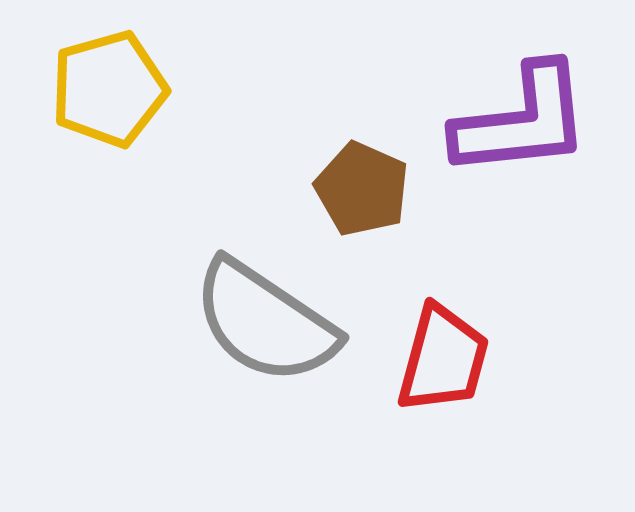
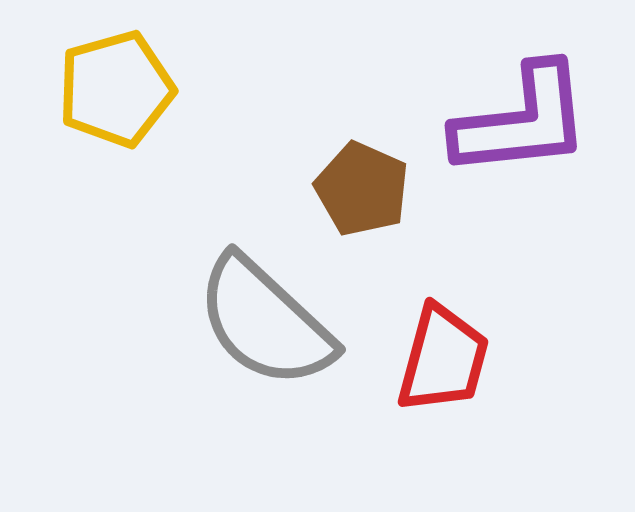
yellow pentagon: moved 7 px right
gray semicircle: rotated 9 degrees clockwise
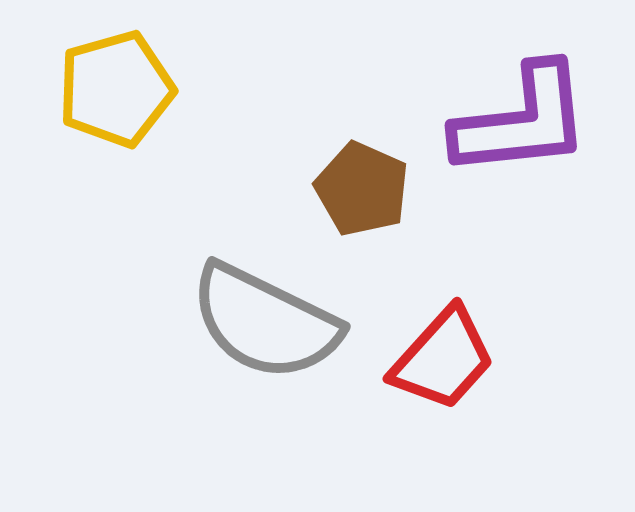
gray semicircle: rotated 17 degrees counterclockwise
red trapezoid: rotated 27 degrees clockwise
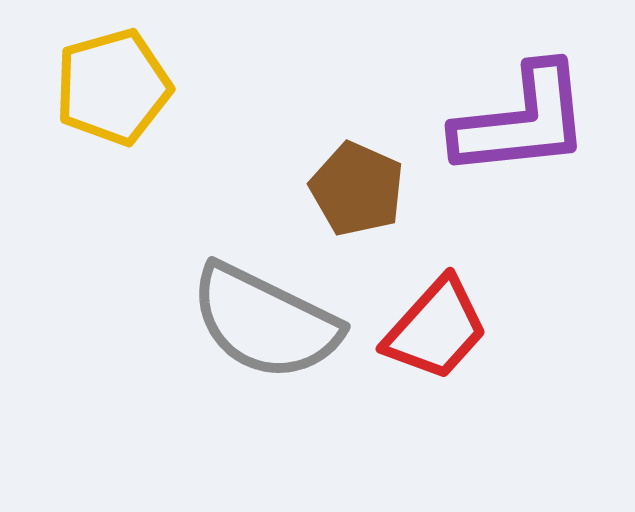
yellow pentagon: moved 3 px left, 2 px up
brown pentagon: moved 5 px left
red trapezoid: moved 7 px left, 30 px up
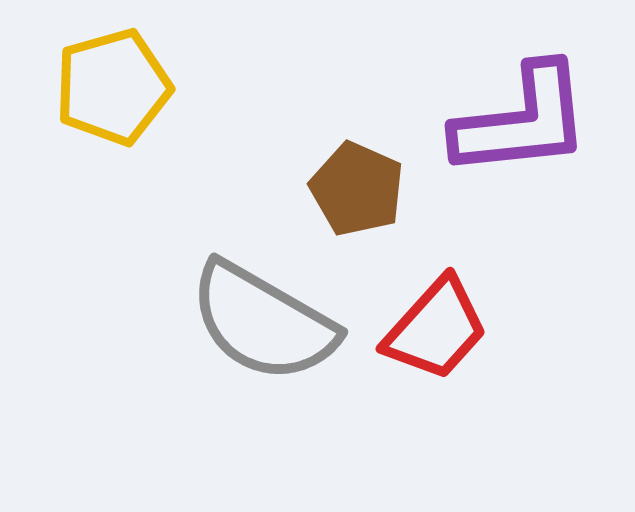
gray semicircle: moved 2 px left; rotated 4 degrees clockwise
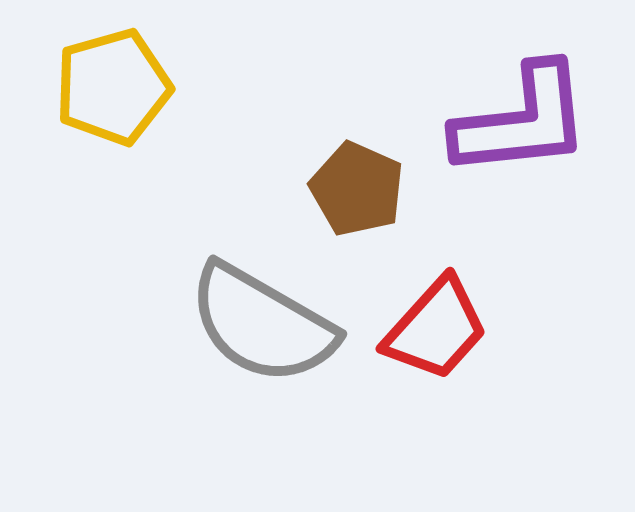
gray semicircle: moved 1 px left, 2 px down
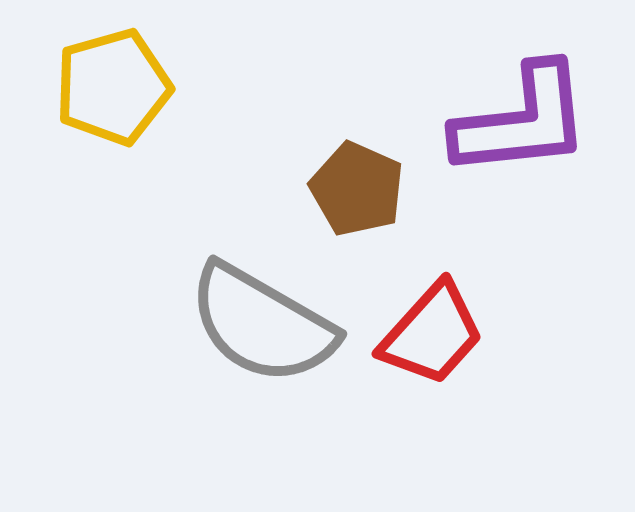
red trapezoid: moved 4 px left, 5 px down
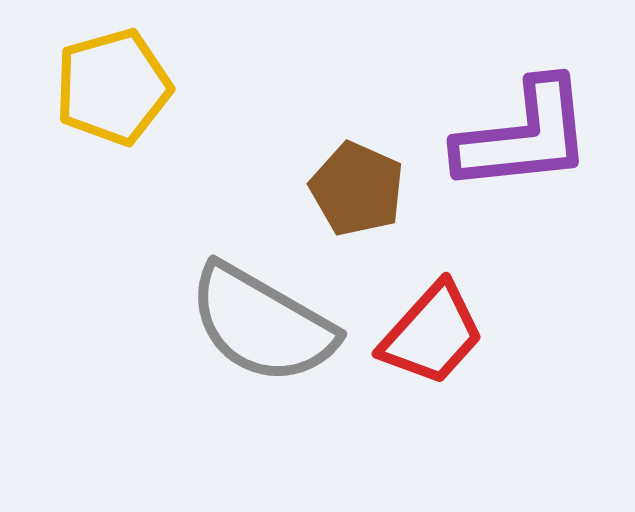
purple L-shape: moved 2 px right, 15 px down
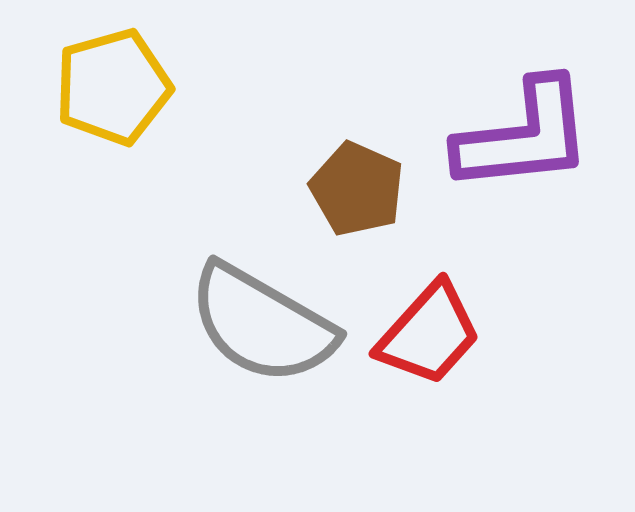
red trapezoid: moved 3 px left
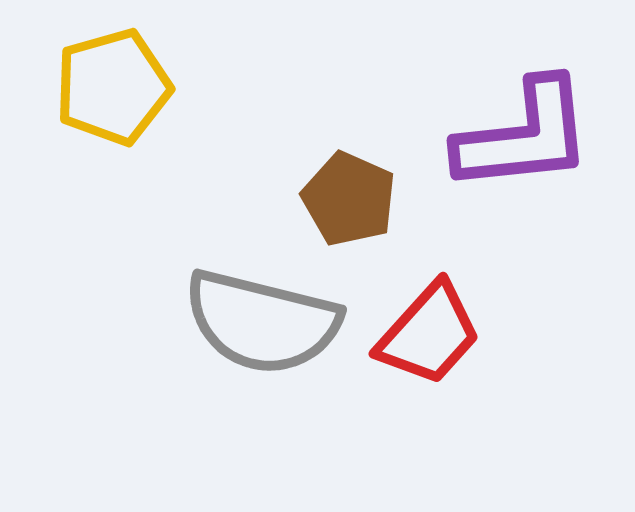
brown pentagon: moved 8 px left, 10 px down
gray semicircle: moved 2 px up; rotated 16 degrees counterclockwise
